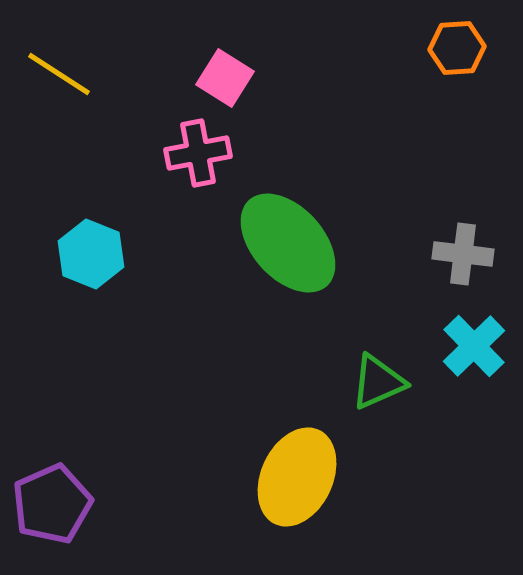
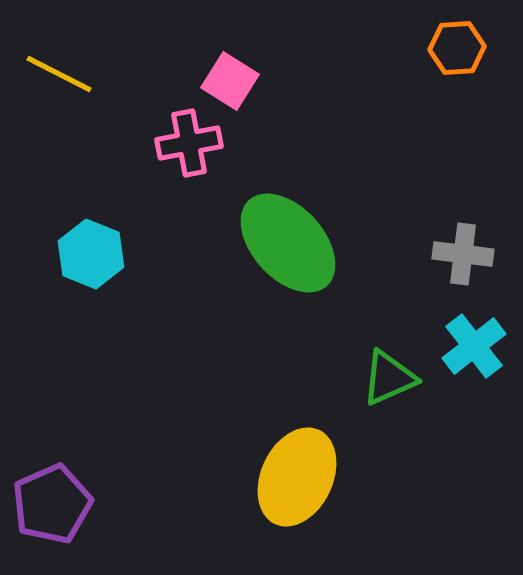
yellow line: rotated 6 degrees counterclockwise
pink square: moved 5 px right, 3 px down
pink cross: moved 9 px left, 10 px up
cyan cross: rotated 6 degrees clockwise
green triangle: moved 11 px right, 4 px up
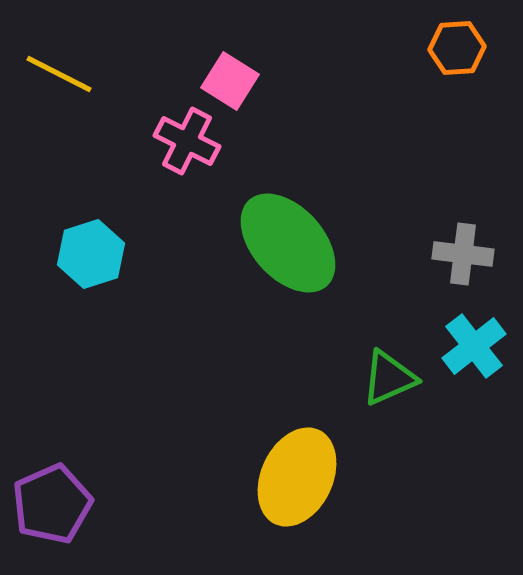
pink cross: moved 2 px left, 2 px up; rotated 38 degrees clockwise
cyan hexagon: rotated 20 degrees clockwise
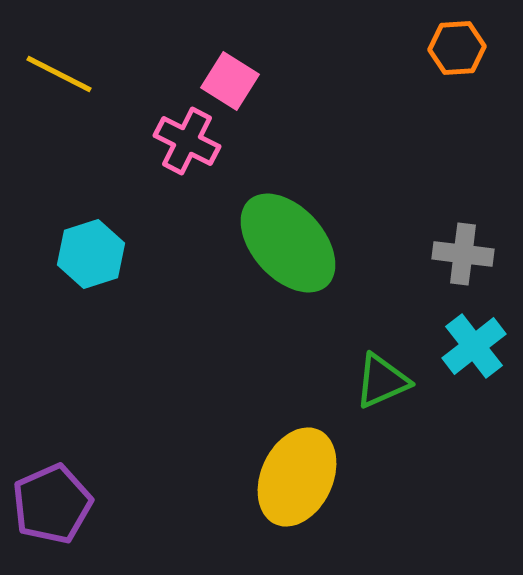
green triangle: moved 7 px left, 3 px down
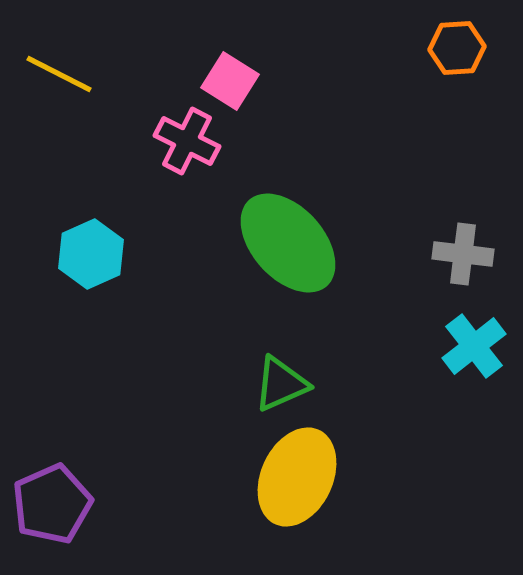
cyan hexagon: rotated 6 degrees counterclockwise
green triangle: moved 101 px left, 3 px down
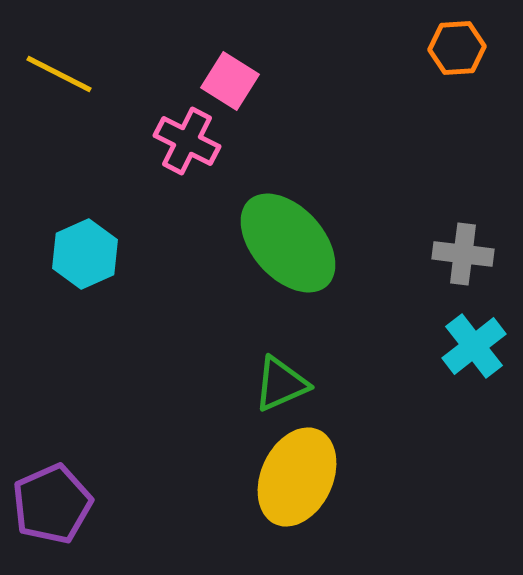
cyan hexagon: moved 6 px left
